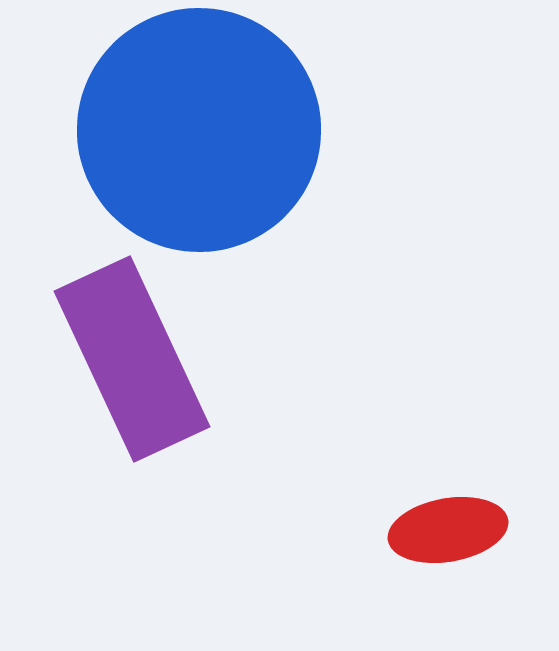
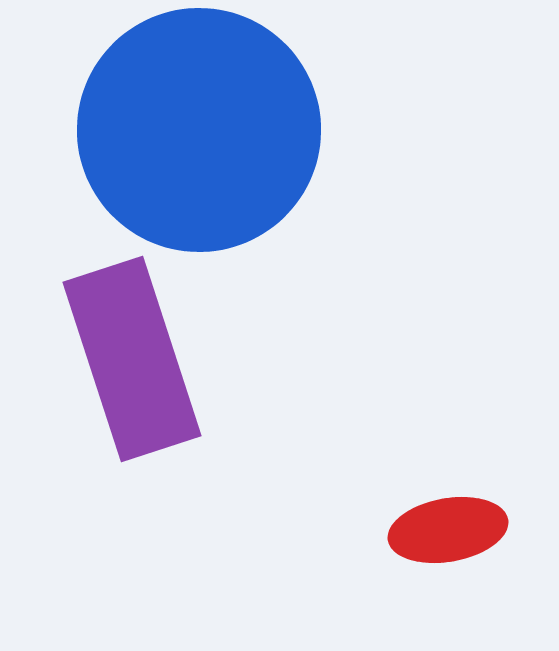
purple rectangle: rotated 7 degrees clockwise
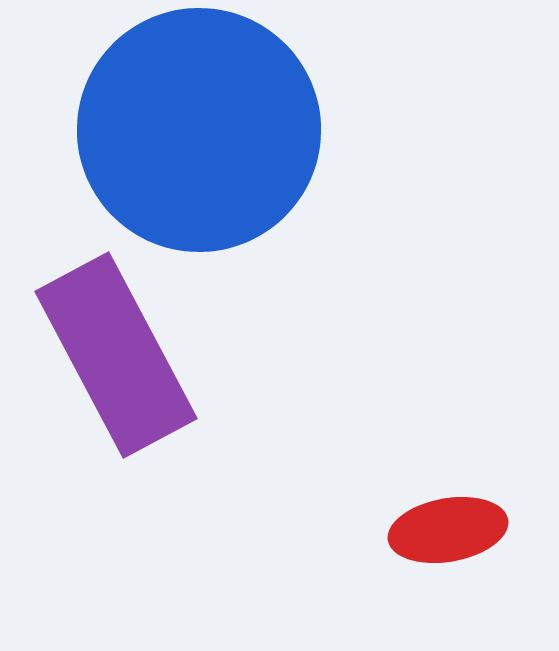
purple rectangle: moved 16 px left, 4 px up; rotated 10 degrees counterclockwise
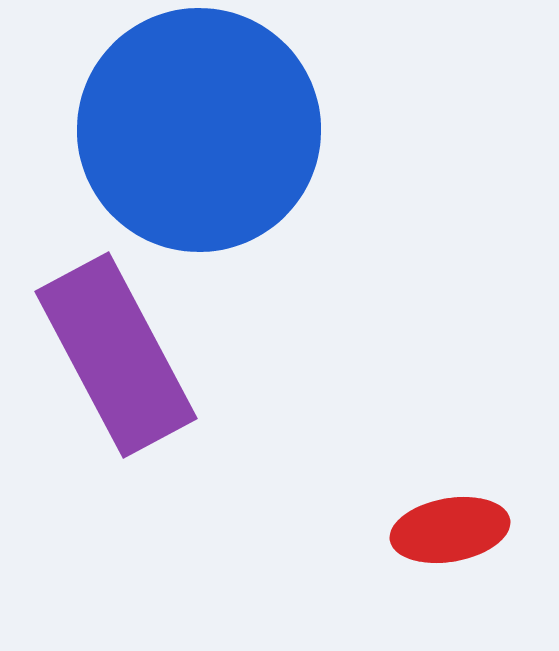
red ellipse: moved 2 px right
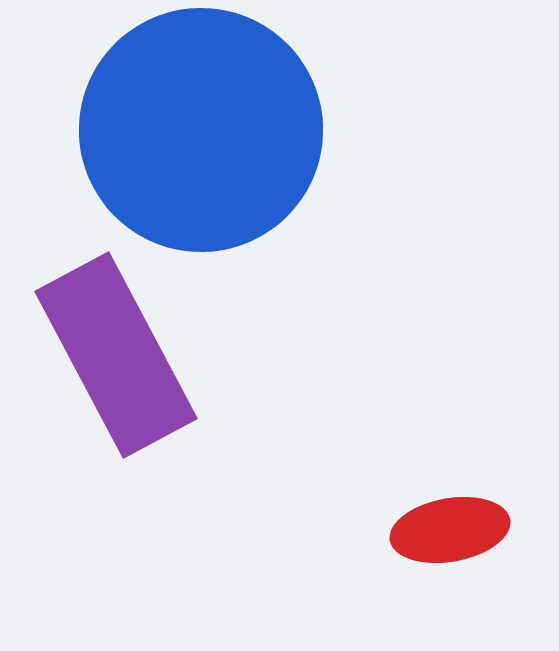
blue circle: moved 2 px right
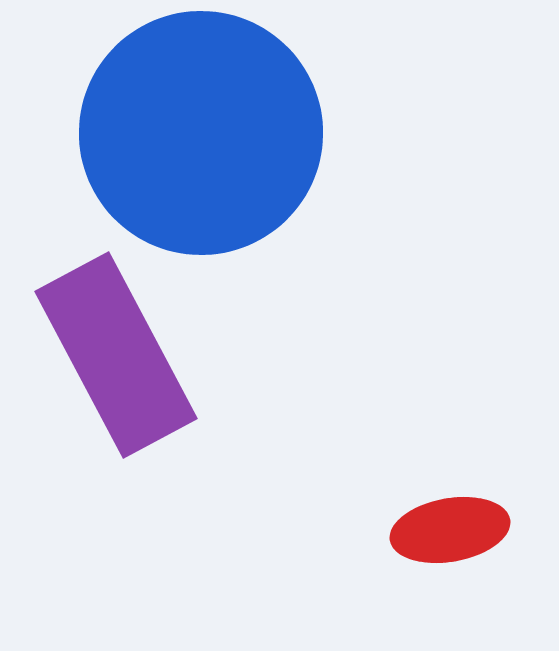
blue circle: moved 3 px down
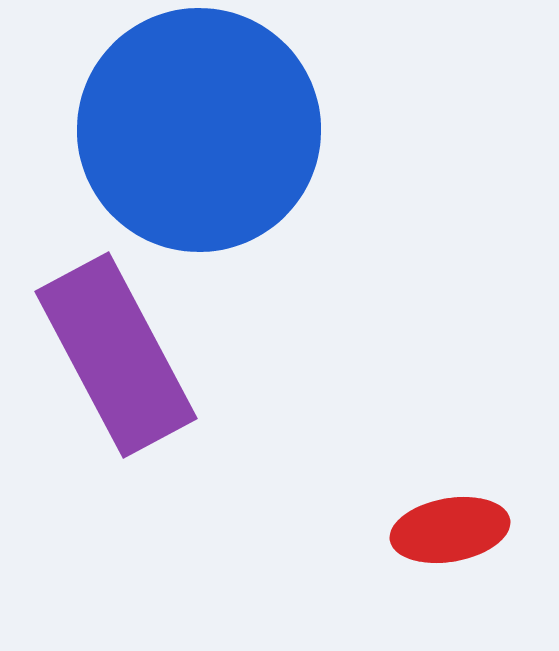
blue circle: moved 2 px left, 3 px up
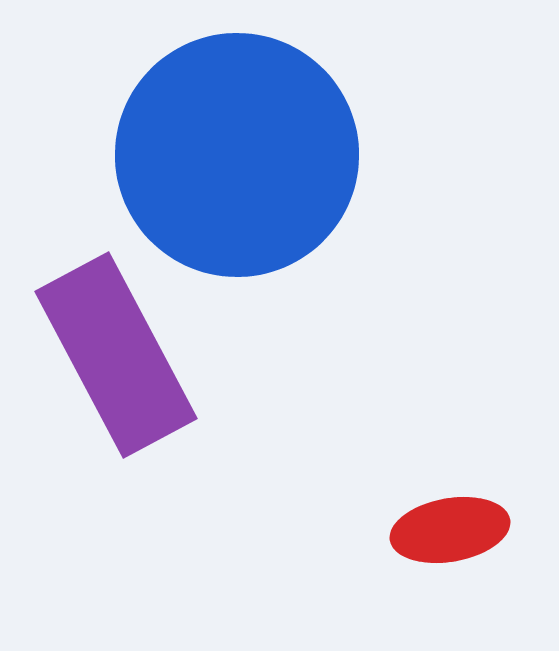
blue circle: moved 38 px right, 25 px down
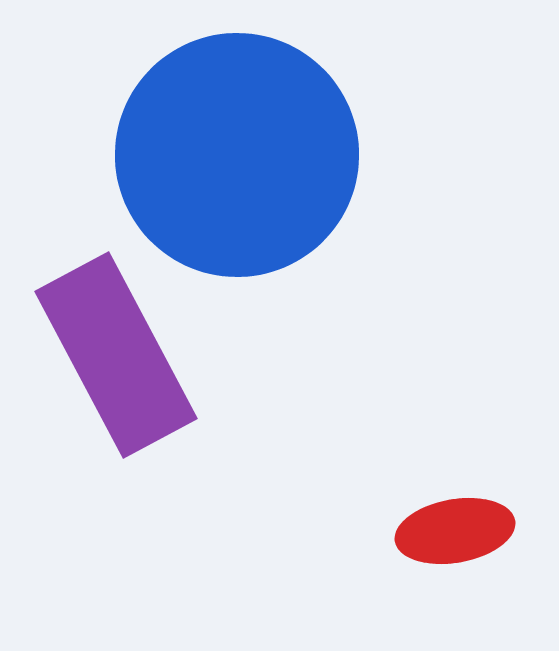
red ellipse: moved 5 px right, 1 px down
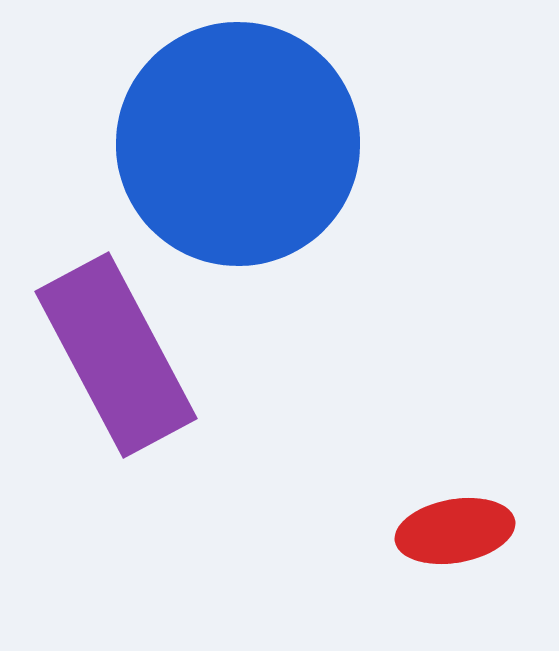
blue circle: moved 1 px right, 11 px up
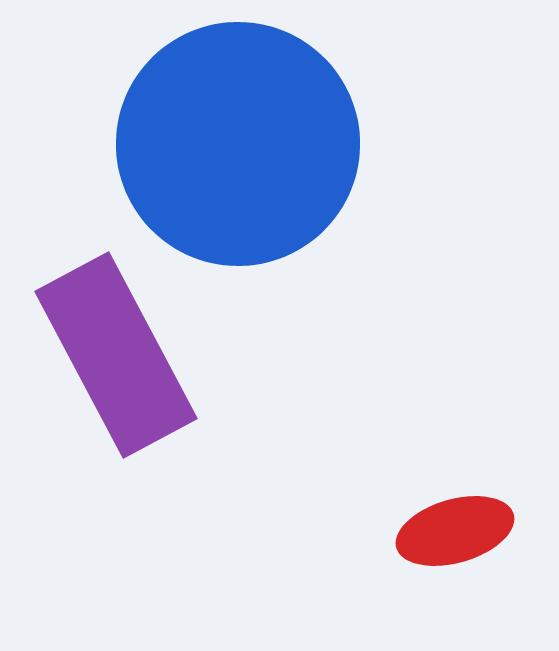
red ellipse: rotated 6 degrees counterclockwise
